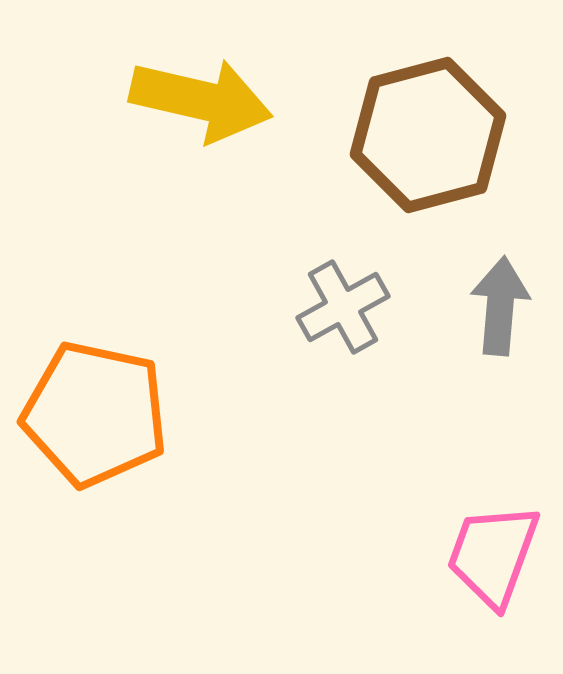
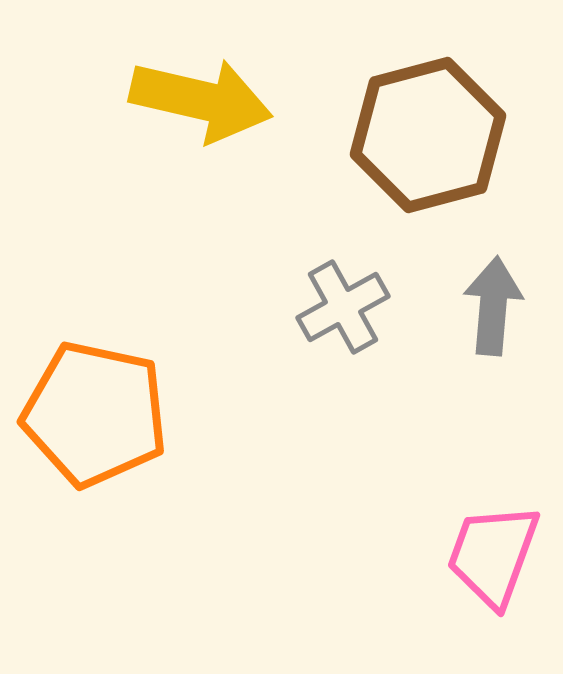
gray arrow: moved 7 px left
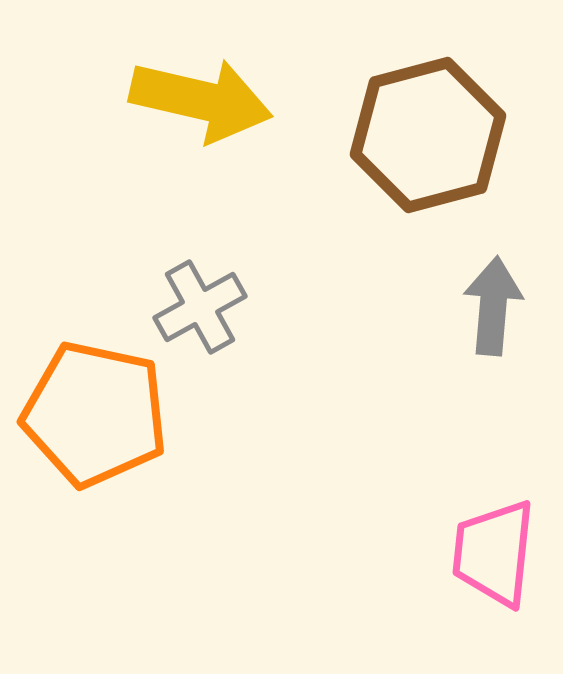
gray cross: moved 143 px left
pink trapezoid: moved 1 px right, 2 px up; rotated 14 degrees counterclockwise
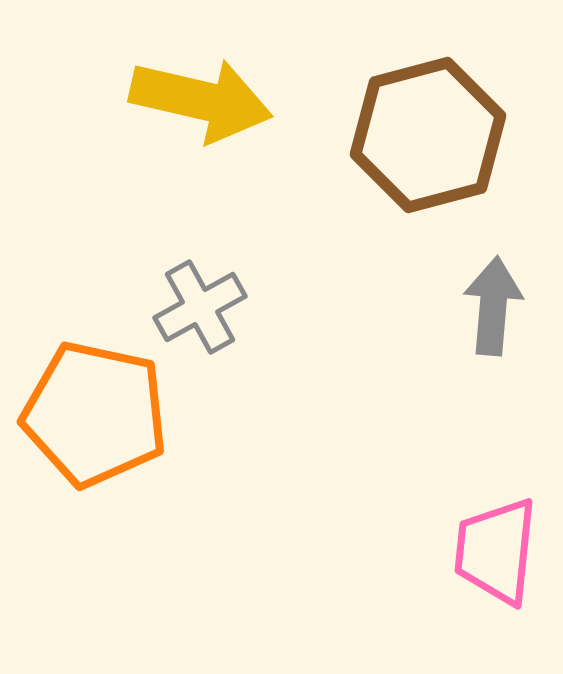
pink trapezoid: moved 2 px right, 2 px up
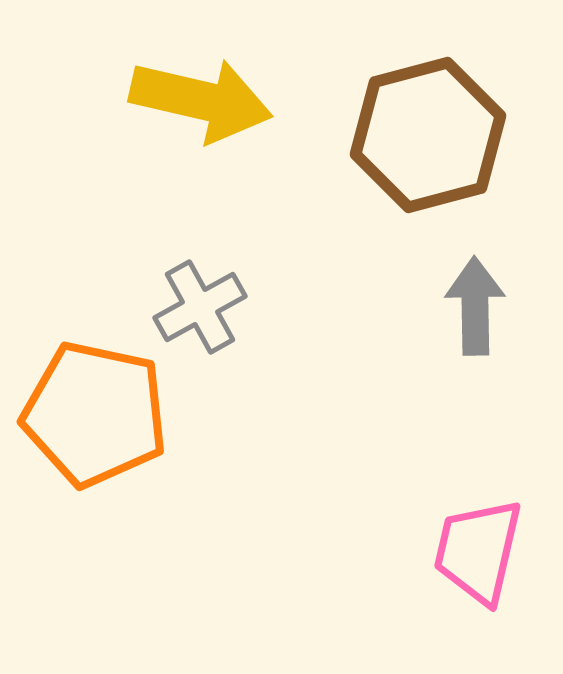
gray arrow: moved 18 px left; rotated 6 degrees counterclockwise
pink trapezoid: moved 18 px left; rotated 7 degrees clockwise
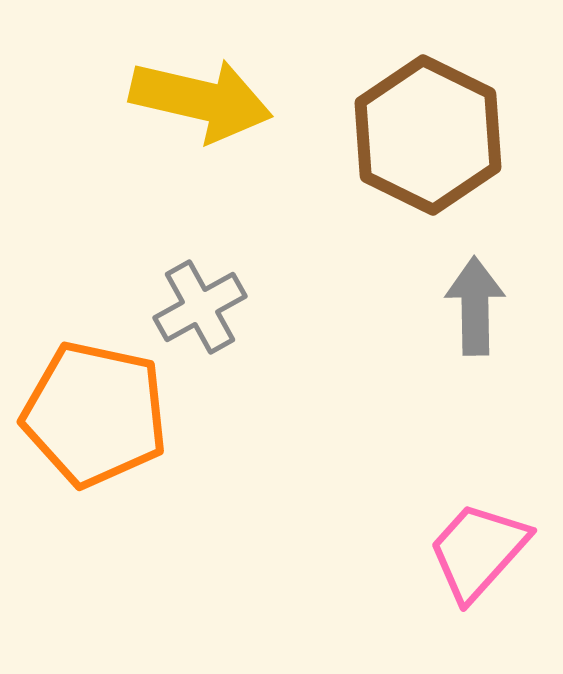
brown hexagon: rotated 19 degrees counterclockwise
pink trapezoid: rotated 29 degrees clockwise
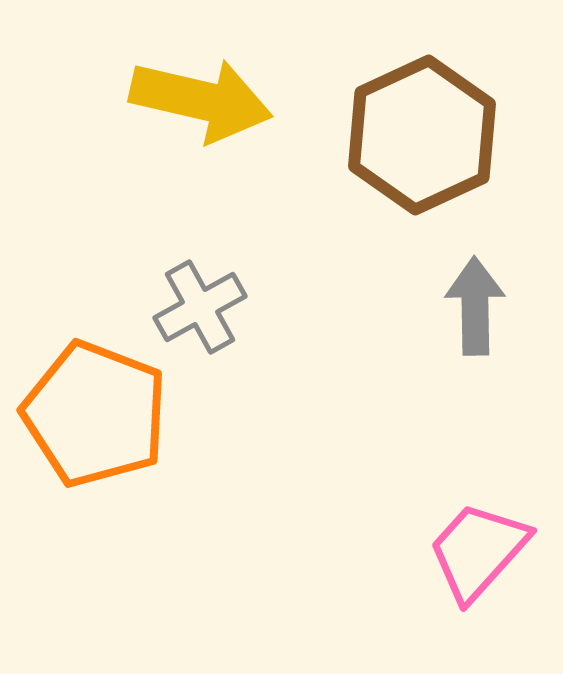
brown hexagon: moved 6 px left; rotated 9 degrees clockwise
orange pentagon: rotated 9 degrees clockwise
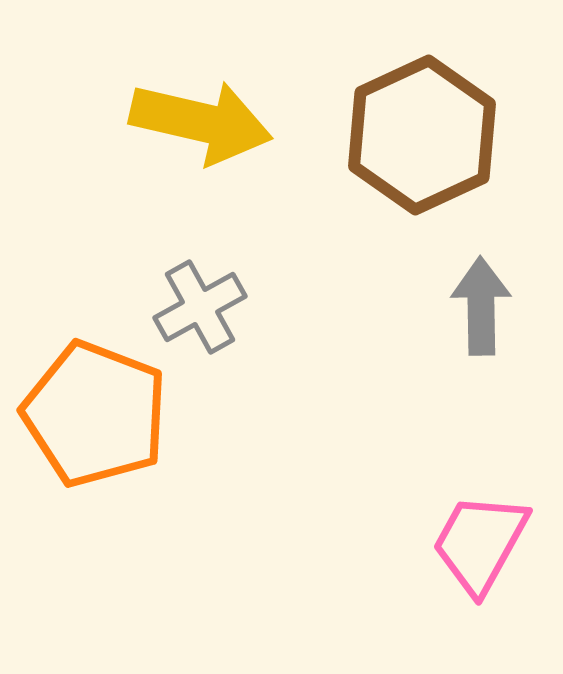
yellow arrow: moved 22 px down
gray arrow: moved 6 px right
pink trapezoid: moved 2 px right, 8 px up; rotated 13 degrees counterclockwise
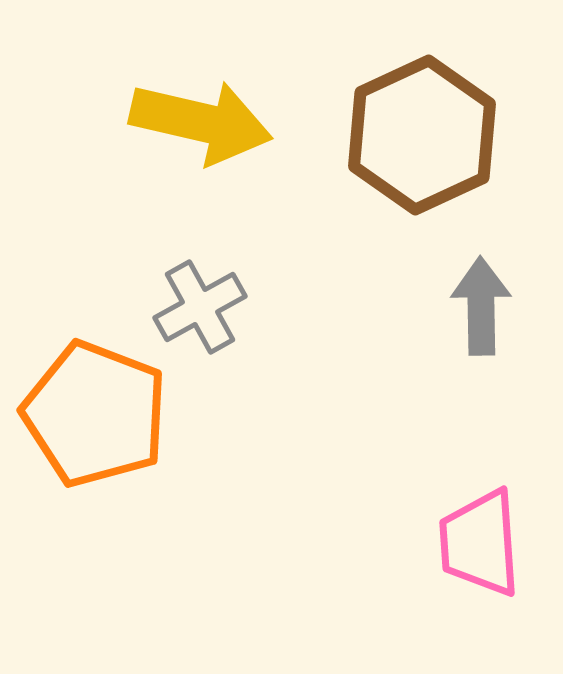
pink trapezoid: rotated 33 degrees counterclockwise
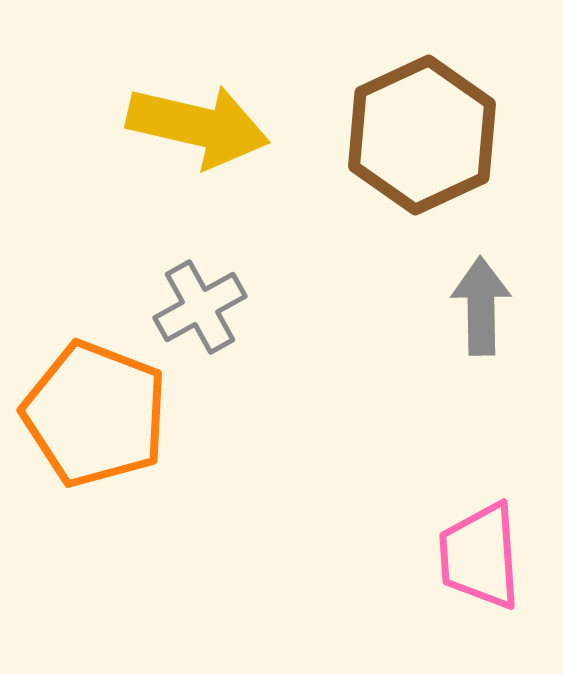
yellow arrow: moved 3 px left, 4 px down
pink trapezoid: moved 13 px down
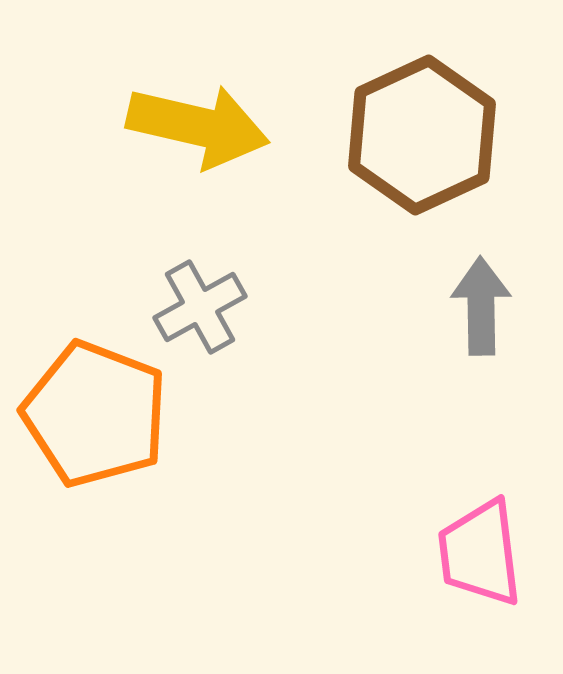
pink trapezoid: moved 3 px up; rotated 3 degrees counterclockwise
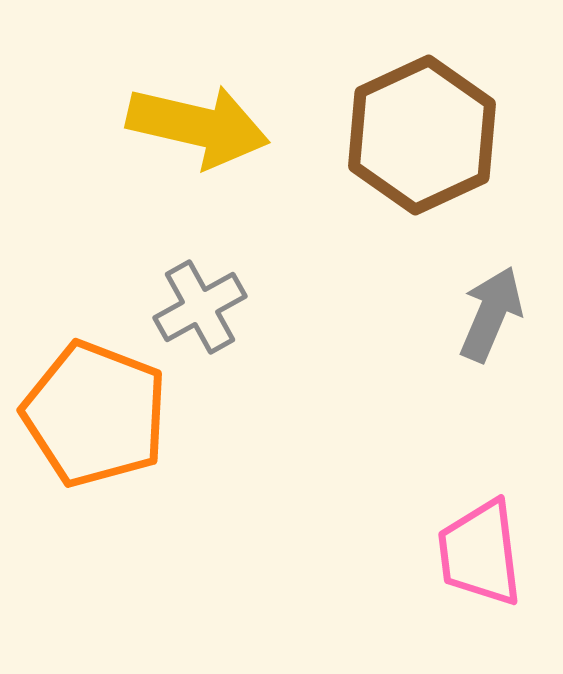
gray arrow: moved 10 px right, 8 px down; rotated 24 degrees clockwise
